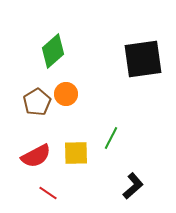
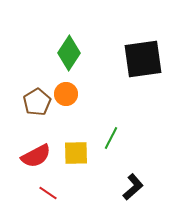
green diamond: moved 16 px right, 2 px down; rotated 16 degrees counterclockwise
black L-shape: moved 1 px down
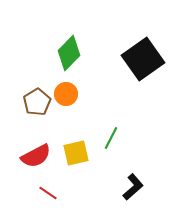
green diamond: rotated 12 degrees clockwise
black square: rotated 27 degrees counterclockwise
yellow square: rotated 12 degrees counterclockwise
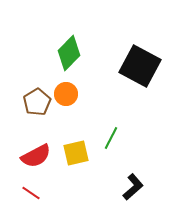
black square: moved 3 px left, 7 px down; rotated 27 degrees counterclockwise
red line: moved 17 px left
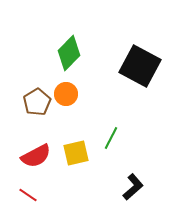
red line: moved 3 px left, 2 px down
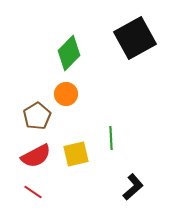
black square: moved 5 px left, 28 px up; rotated 33 degrees clockwise
brown pentagon: moved 14 px down
green line: rotated 30 degrees counterclockwise
yellow square: moved 1 px down
red line: moved 5 px right, 3 px up
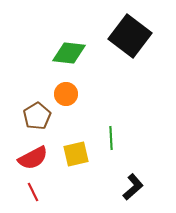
black square: moved 5 px left, 2 px up; rotated 24 degrees counterclockwise
green diamond: rotated 52 degrees clockwise
red semicircle: moved 3 px left, 2 px down
red line: rotated 30 degrees clockwise
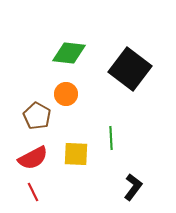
black square: moved 33 px down
brown pentagon: rotated 12 degrees counterclockwise
yellow square: rotated 16 degrees clockwise
black L-shape: rotated 12 degrees counterclockwise
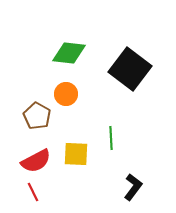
red semicircle: moved 3 px right, 3 px down
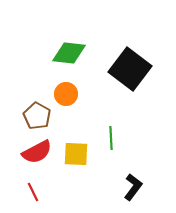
red semicircle: moved 1 px right, 9 px up
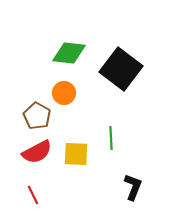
black square: moved 9 px left
orange circle: moved 2 px left, 1 px up
black L-shape: rotated 16 degrees counterclockwise
red line: moved 3 px down
